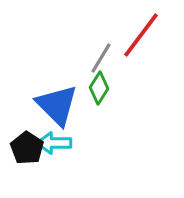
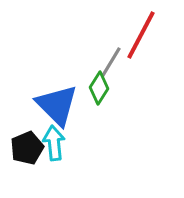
red line: rotated 9 degrees counterclockwise
gray line: moved 10 px right, 4 px down
cyan arrow: rotated 84 degrees clockwise
black pentagon: rotated 16 degrees clockwise
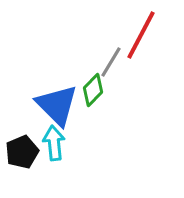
green diamond: moved 6 px left, 2 px down; rotated 12 degrees clockwise
black pentagon: moved 5 px left, 4 px down
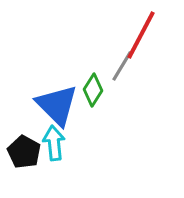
gray line: moved 11 px right, 4 px down
green diamond: rotated 12 degrees counterclockwise
black pentagon: moved 2 px right; rotated 20 degrees counterclockwise
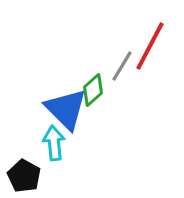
red line: moved 9 px right, 11 px down
green diamond: rotated 16 degrees clockwise
blue triangle: moved 9 px right, 4 px down
black pentagon: moved 24 px down
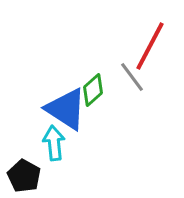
gray line: moved 10 px right, 11 px down; rotated 68 degrees counterclockwise
blue triangle: rotated 12 degrees counterclockwise
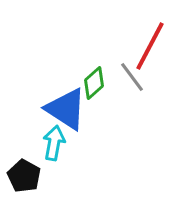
green diamond: moved 1 px right, 7 px up
cyan arrow: rotated 16 degrees clockwise
